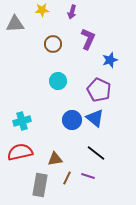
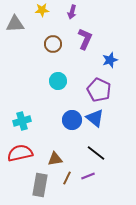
purple L-shape: moved 3 px left
red semicircle: moved 1 px down
purple line: rotated 40 degrees counterclockwise
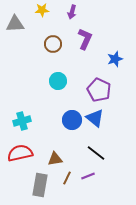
blue star: moved 5 px right, 1 px up
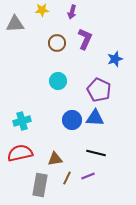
brown circle: moved 4 px right, 1 px up
blue triangle: rotated 36 degrees counterclockwise
black line: rotated 24 degrees counterclockwise
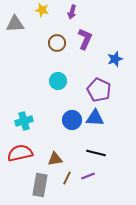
yellow star: rotated 16 degrees clockwise
cyan cross: moved 2 px right
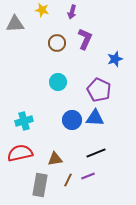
cyan circle: moved 1 px down
black line: rotated 36 degrees counterclockwise
brown line: moved 1 px right, 2 px down
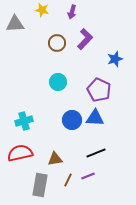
purple L-shape: rotated 20 degrees clockwise
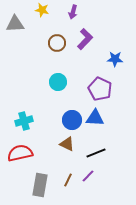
purple arrow: moved 1 px right
blue star: rotated 21 degrees clockwise
purple pentagon: moved 1 px right, 1 px up
brown triangle: moved 12 px right, 15 px up; rotated 35 degrees clockwise
purple line: rotated 24 degrees counterclockwise
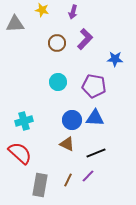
purple pentagon: moved 6 px left, 3 px up; rotated 15 degrees counterclockwise
red semicircle: rotated 55 degrees clockwise
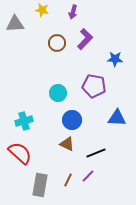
cyan circle: moved 11 px down
blue triangle: moved 22 px right
